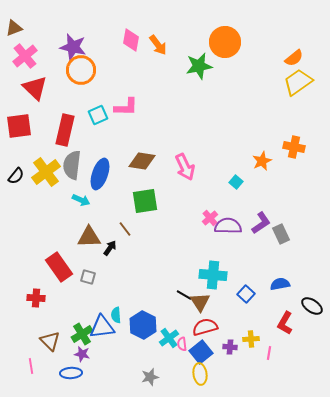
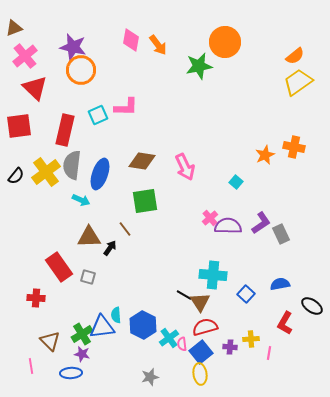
orange semicircle at (294, 58): moved 1 px right, 2 px up
orange star at (262, 161): moved 3 px right, 6 px up
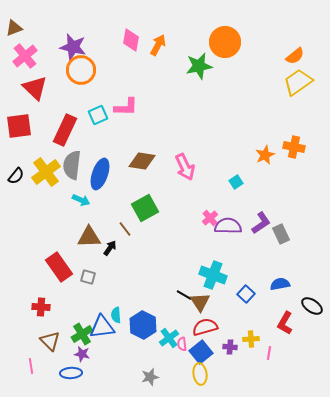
orange arrow at (158, 45): rotated 115 degrees counterclockwise
red rectangle at (65, 130): rotated 12 degrees clockwise
cyan square at (236, 182): rotated 16 degrees clockwise
green square at (145, 201): moved 7 px down; rotated 20 degrees counterclockwise
cyan cross at (213, 275): rotated 16 degrees clockwise
red cross at (36, 298): moved 5 px right, 9 px down
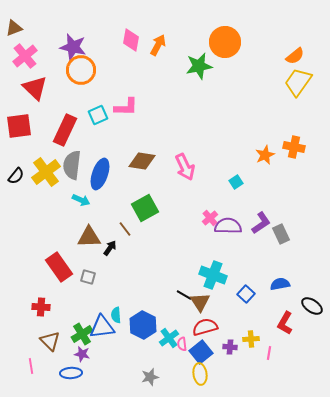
yellow trapezoid at (298, 82): rotated 20 degrees counterclockwise
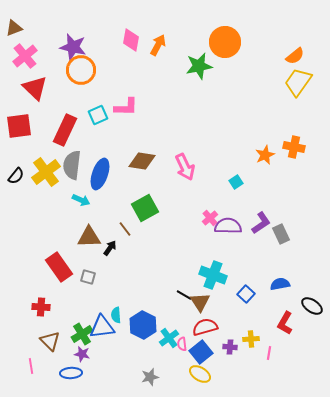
yellow ellipse at (200, 374): rotated 50 degrees counterclockwise
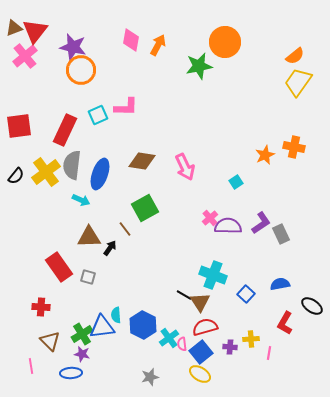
red triangle at (35, 88): moved 57 px up; rotated 24 degrees clockwise
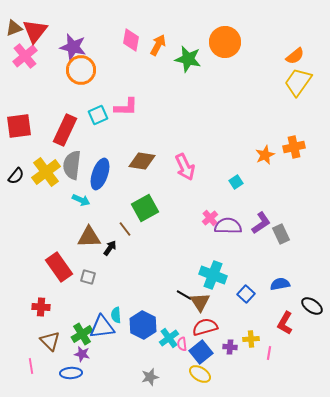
green star at (199, 66): moved 11 px left, 7 px up; rotated 24 degrees clockwise
orange cross at (294, 147): rotated 25 degrees counterclockwise
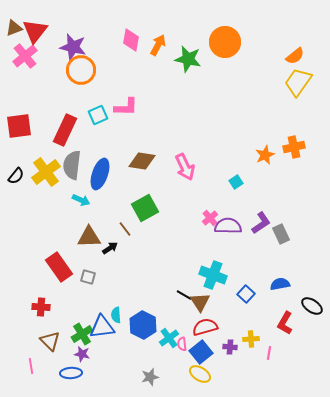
black arrow at (110, 248): rotated 21 degrees clockwise
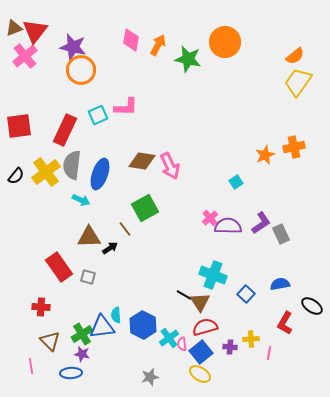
pink arrow at (185, 167): moved 15 px left, 1 px up
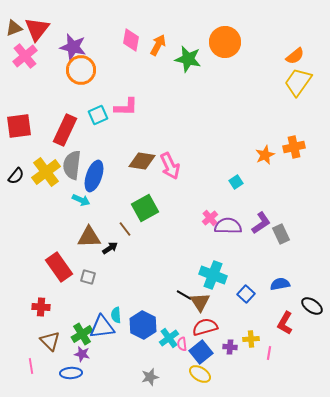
red triangle at (35, 31): moved 2 px right, 2 px up
blue ellipse at (100, 174): moved 6 px left, 2 px down
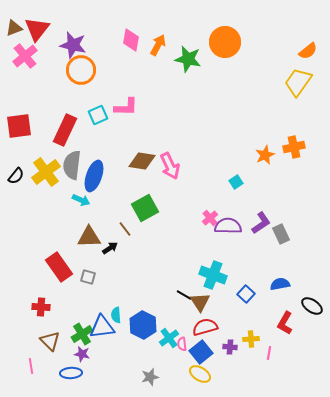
purple star at (73, 47): moved 2 px up
orange semicircle at (295, 56): moved 13 px right, 5 px up
